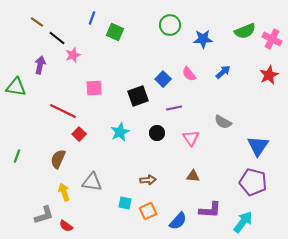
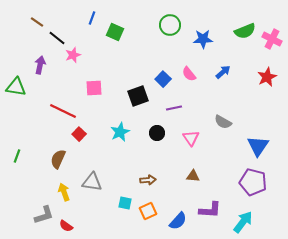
red star: moved 2 px left, 2 px down
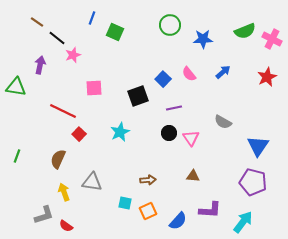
black circle: moved 12 px right
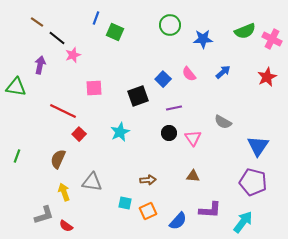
blue line: moved 4 px right
pink triangle: moved 2 px right
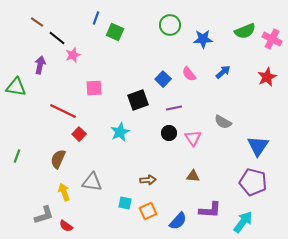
black square: moved 4 px down
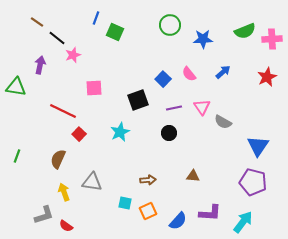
pink cross: rotated 30 degrees counterclockwise
pink triangle: moved 9 px right, 31 px up
purple L-shape: moved 3 px down
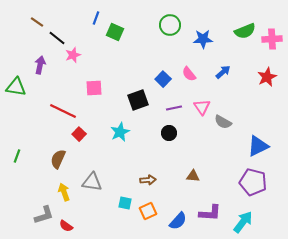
blue triangle: rotated 30 degrees clockwise
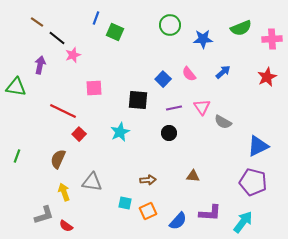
green semicircle: moved 4 px left, 3 px up
black square: rotated 25 degrees clockwise
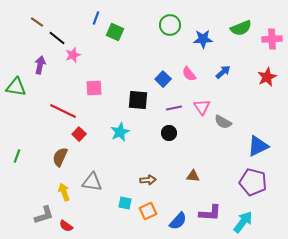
brown semicircle: moved 2 px right, 2 px up
